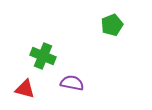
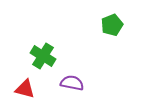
green cross: rotated 10 degrees clockwise
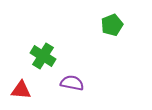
red triangle: moved 4 px left, 1 px down; rotated 10 degrees counterclockwise
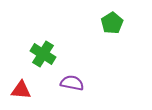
green pentagon: moved 2 px up; rotated 10 degrees counterclockwise
green cross: moved 2 px up
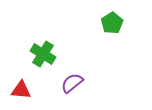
purple semicircle: rotated 50 degrees counterclockwise
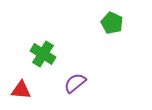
green pentagon: rotated 15 degrees counterclockwise
purple semicircle: moved 3 px right
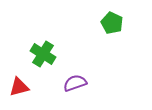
purple semicircle: rotated 20 degrees clockwise
red triangle: moved 2 px left, 3 px up; rotated 20 degrees counterclockwise
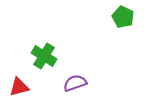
green pentagon: moved 11 px right, 6 px up
green cross: moved 1 px right, 2 px down
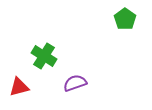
green pentagon: moved 2 px right, 2 px down; rotated 10 degrees clockwise
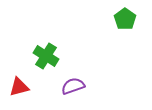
green cross: moved 2 px right
purple semicircle: moved 2 px left, 3 px down
